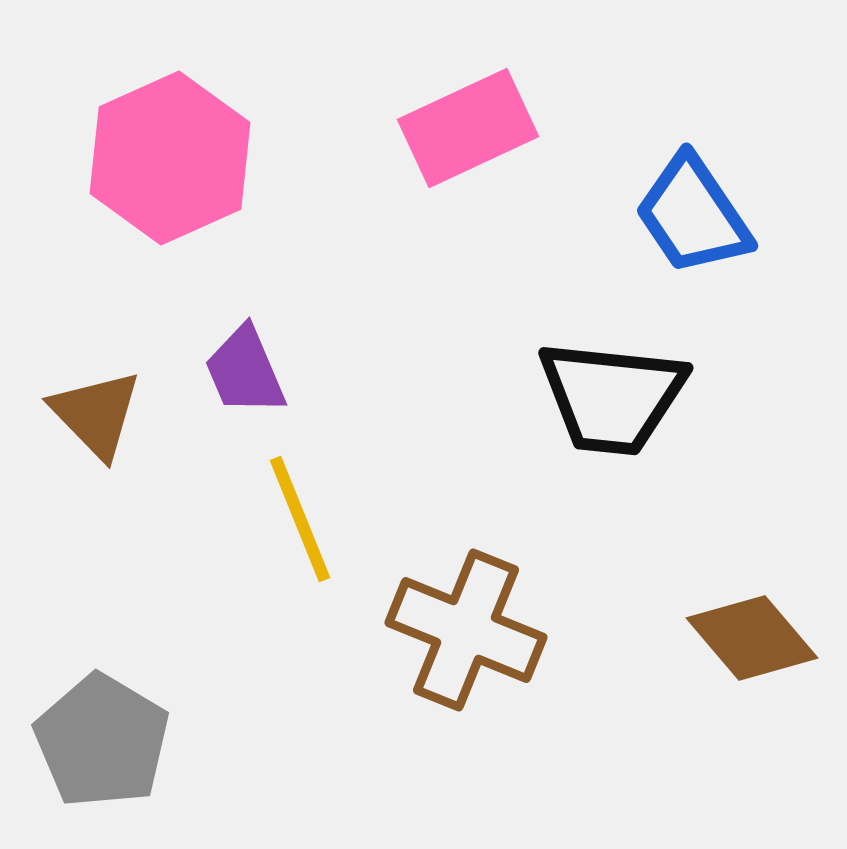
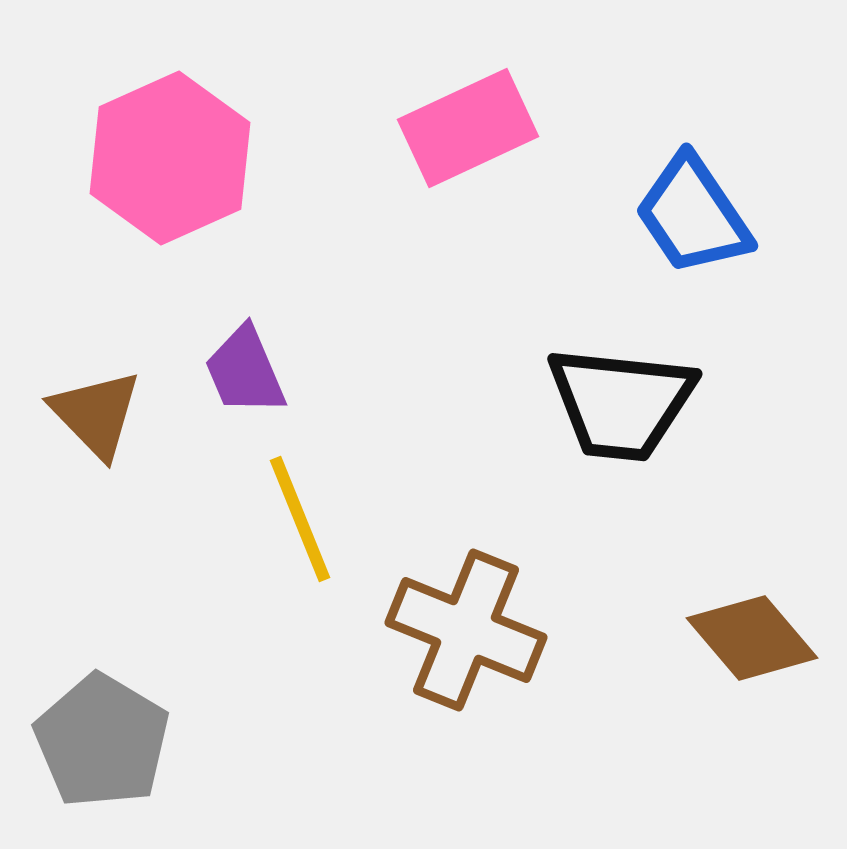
black trapezoid: moved 9 px right, 6 px down
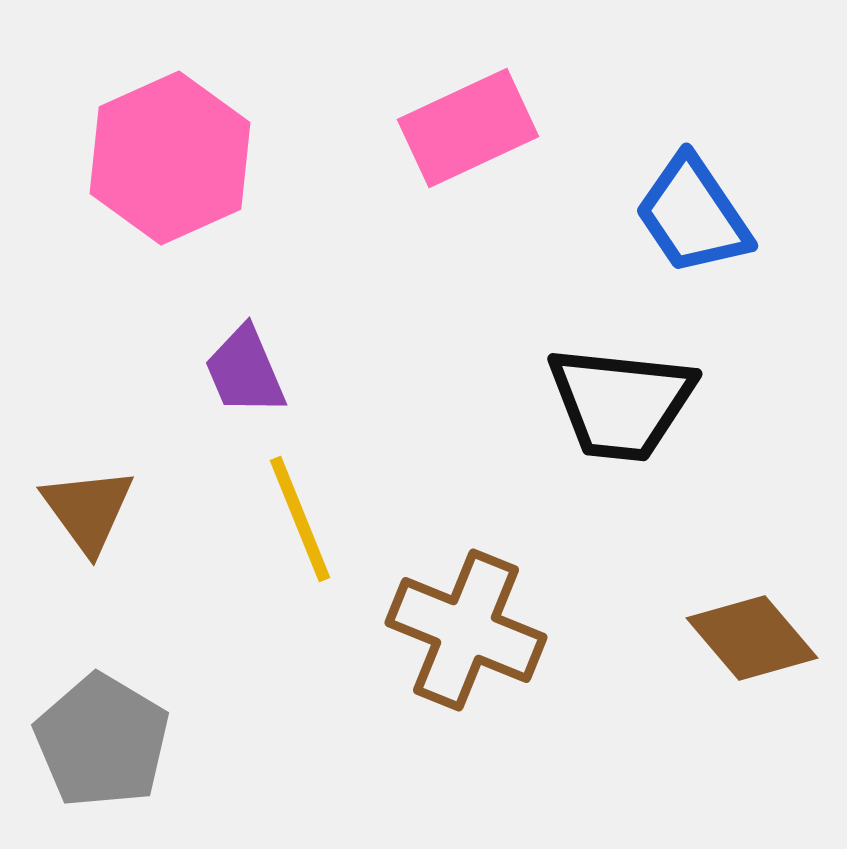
brown triangle: moved 8 px left, 96 px down; rotated 8 degrees clockwise
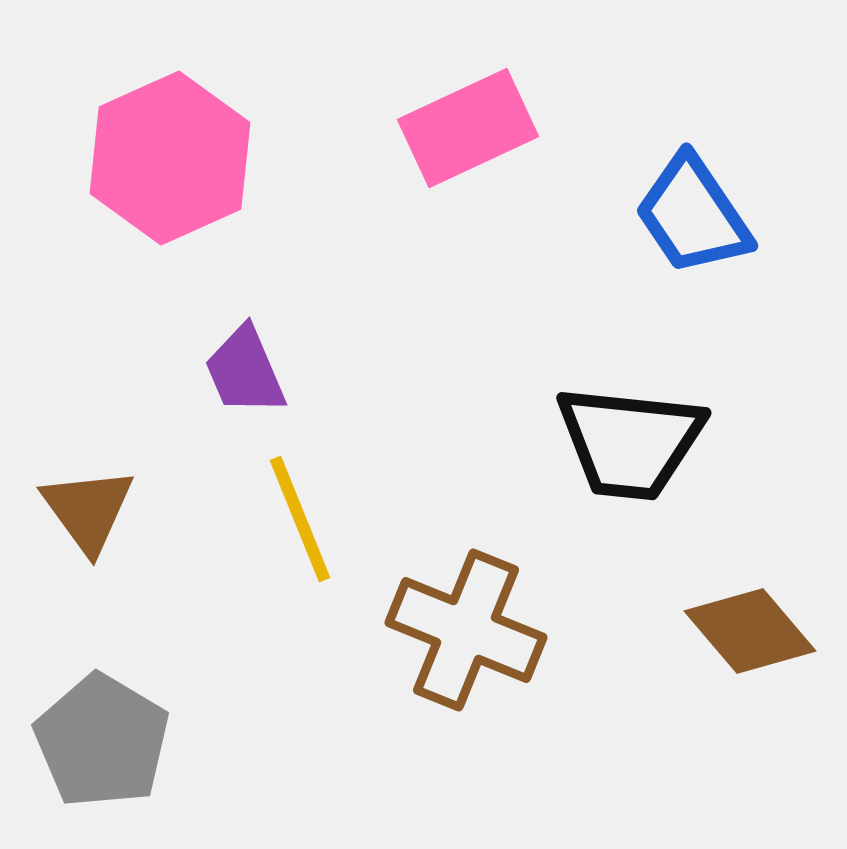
black trapezoid: moved 9 px right, 39 px down
brown diamond: moved 2 px left, 7 px up
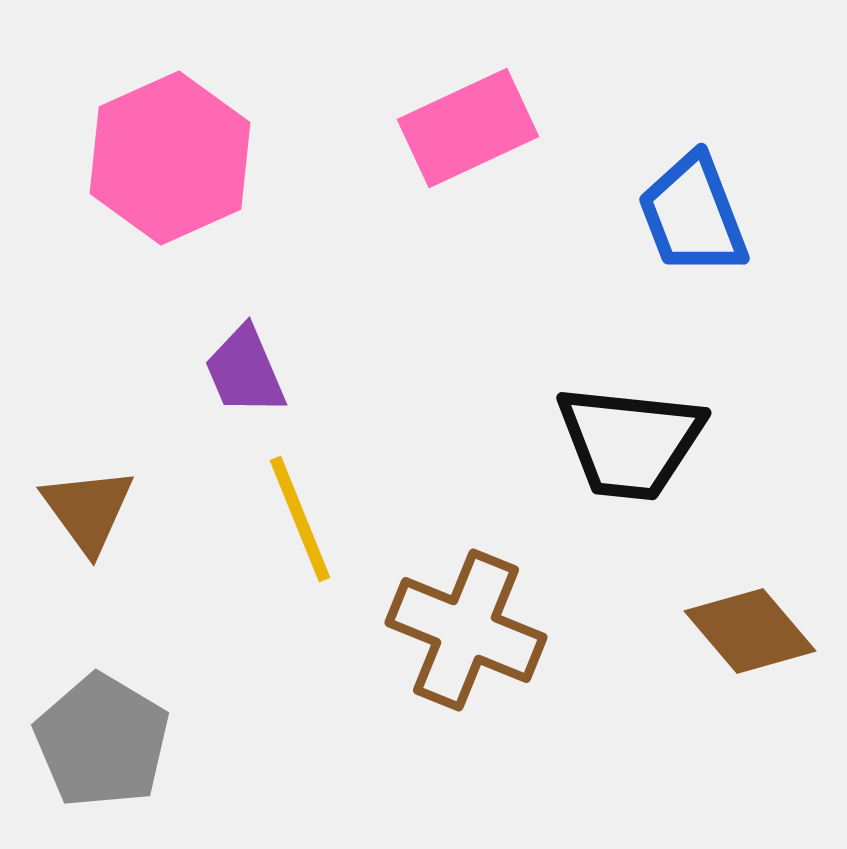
blue trapezoid: rotated 13 degrees clockwise
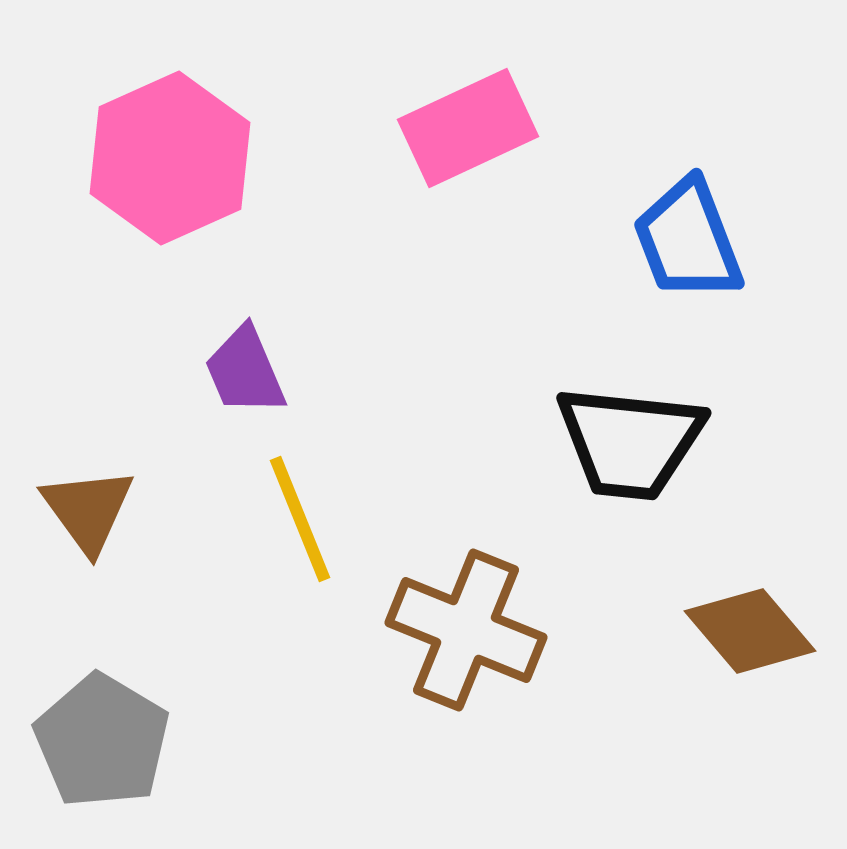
blue trapezoid: moved 5 px left, 25 px down
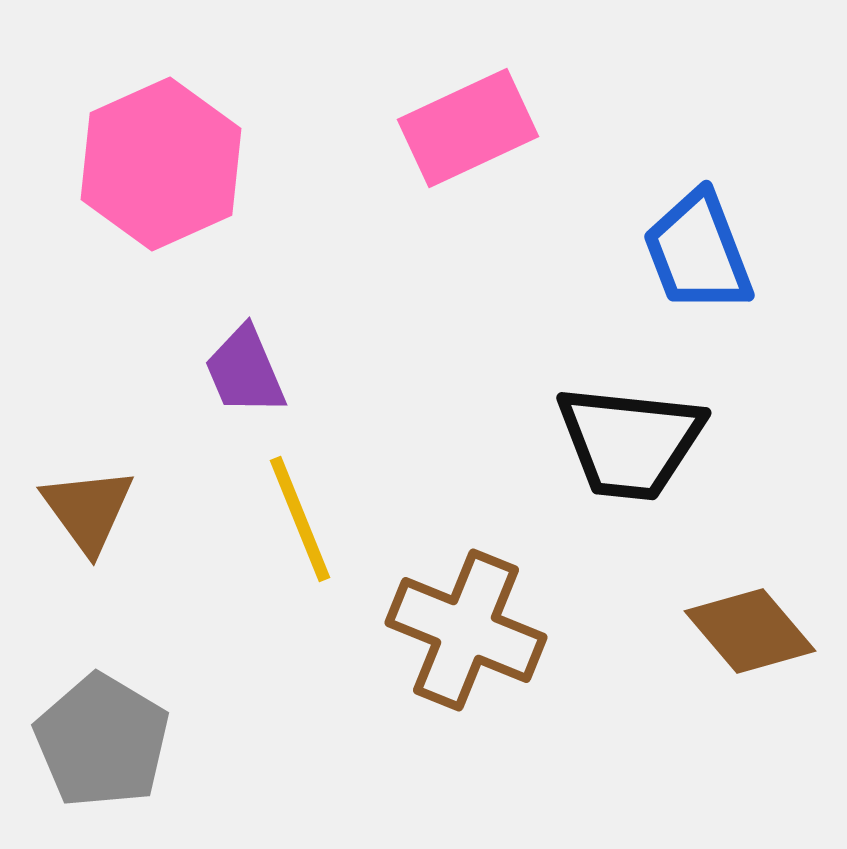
pink hexagon: moved 9 px left, 6 px down
blue trapezoid: moved 10 px right, 12 px down
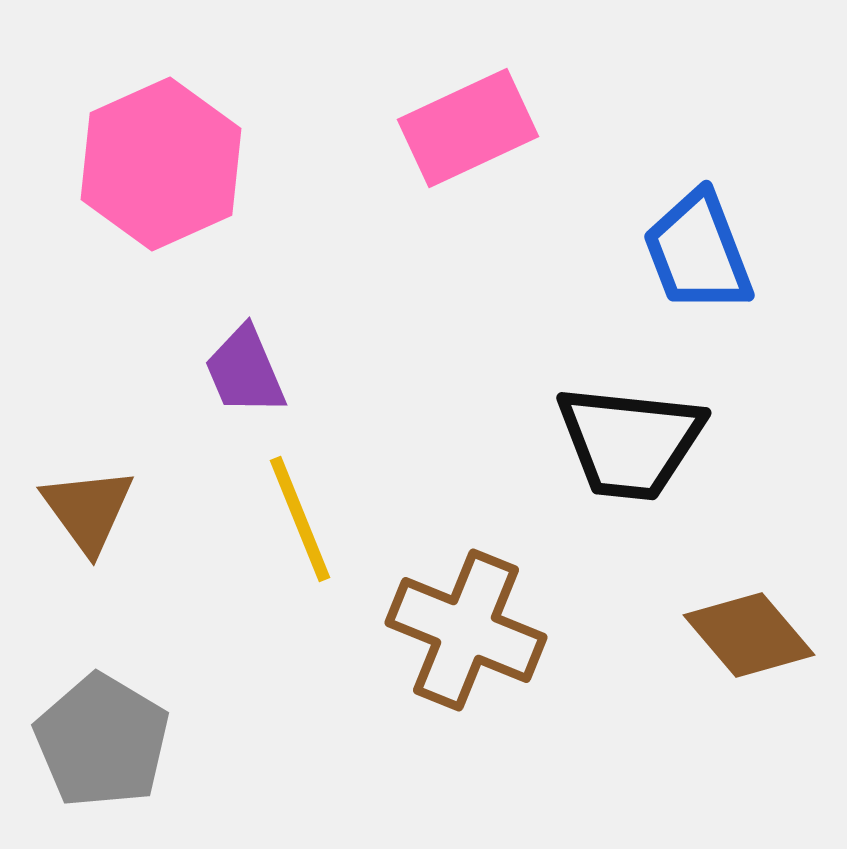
brown diamond: moved 1 px left, 4 px down
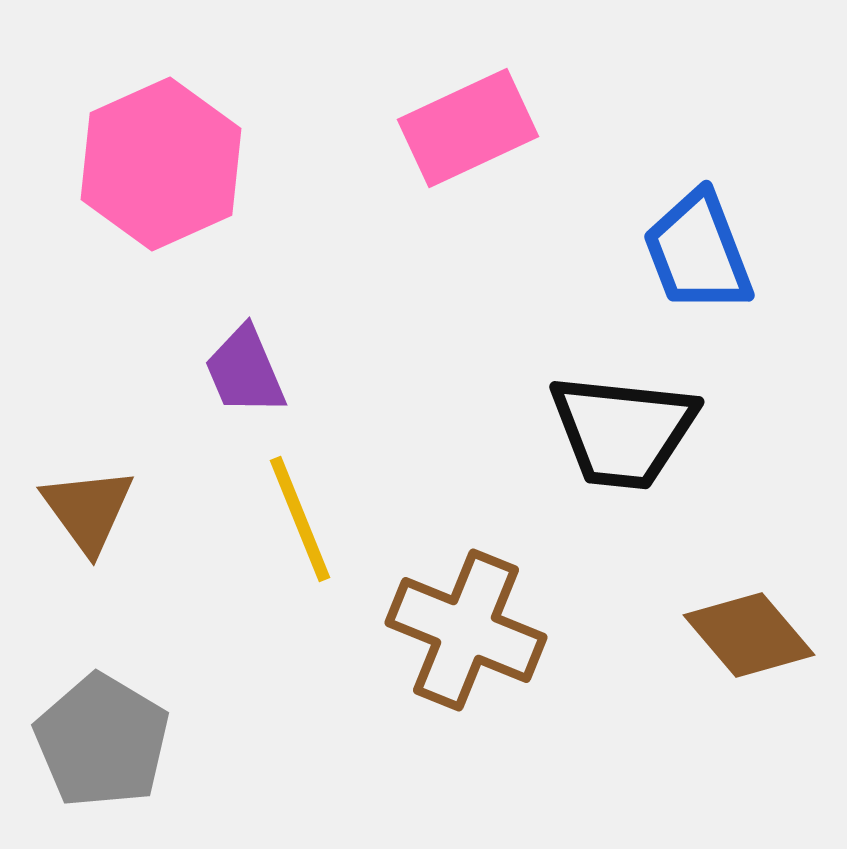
black trapezoid: moved 7 px left, 11 px up
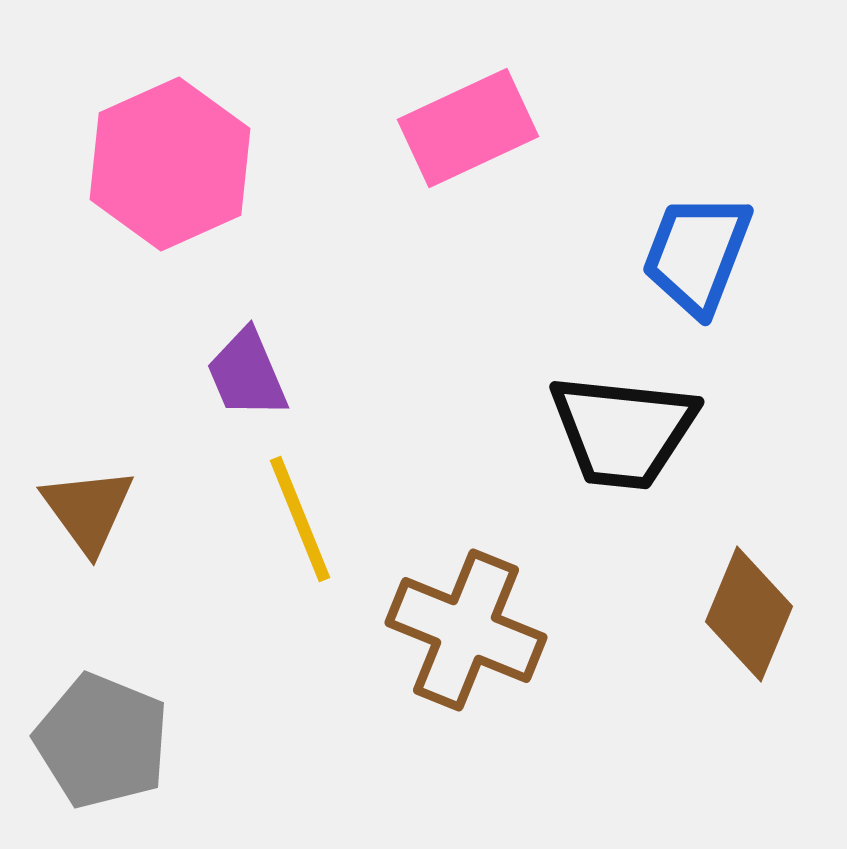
pink hexagon: moved 9 px right
blue trapezoid: moved 1 px left, 2 px down; rotated 42 degrees clockwise
purple trapezoid: moved 2 px right, 3 px down
brown diamond: moved 21 px up; rotated 63 degrees clockwise
gray pentagon: rotated 9 degrees counterclockwise
